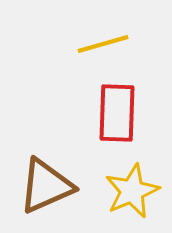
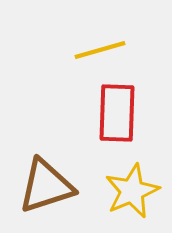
yellow line: moved 3 px left, 6 px down
brown triangle: rotated 6 degrees clockwise
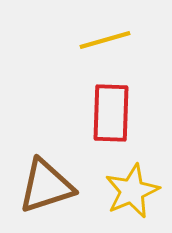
yellow line: moved 5 px right, 10 px up
red rectangle: moved 6 px left
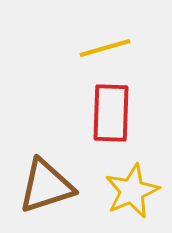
yellow line: moved 8 px down
